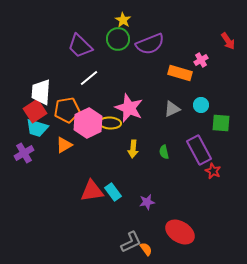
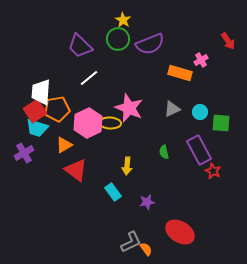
cyan circle: moved 1 px left, 7 px down
orange pentagon: moved 10 px left, 1 px up
yellow arrow: moved 6 px left, 17 px down
red triangle: moved 16 px left, 21 px up; rotated 45 degrees clockwise
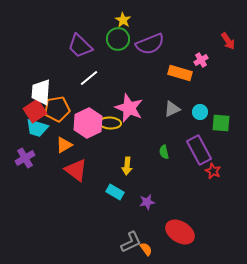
purple cross: moved 1 px right, 5 px down
cyan rectangle: moved 2 px right; rotated 24 degrees counterclockwise
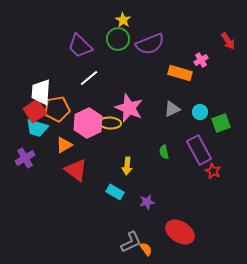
green square: rotated 24 degrees counterclockwise
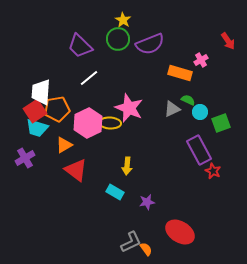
green semicircle: moved 24 px right, 52 px up; rotated 128 degrees clockwise
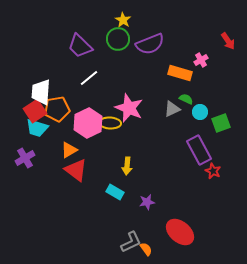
green semicircle: moved 2 px left, 1 px up
orange triangle: moved 5 px right, 5 px down
red ellipse: rotated 8 degrees clockwise
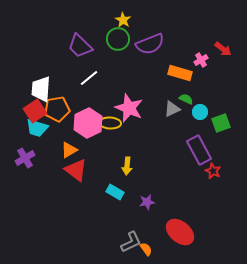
red arrow: moved 5 px left, 8 px down; rotated 18 degrees counterclockwise
white trapezoid: moved 3 px up
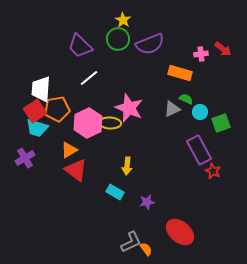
pink cross: moved 6 px up; rotated 24 degrees clockwise
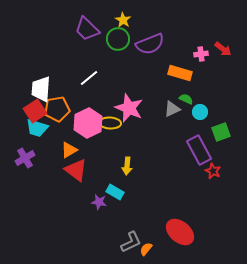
purple trapezoid: moved 7 px right, 17 px up
green square: moved 9 px down
purple star: moved 48 px left; rotated 21 degrees clockwise
orange semicircle: rotated 104 degrees counterclockwise
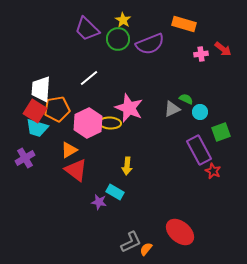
orange rectangle: moved 4 px right, 49 px up
red square: rotated 25 degrees counterclockwise
